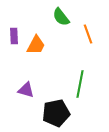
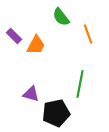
purple rectangle: rotated 42 degrees counterclockwise
purple triangle: moved 5 px right, 4 px down
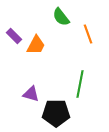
black pentagon: rotated 12 degrees clockwise
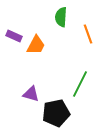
green semicircle: rotated 42 degrees clockwise
purple rectangle: rotated 21 degrees counterclockwise
green line: rotated 16 degrees clockwise
black pentagon: rotated 12 degrees counterclockwise
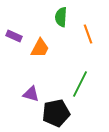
orange trapezoid: moved 4 px right, 3 px down
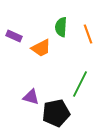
green semicircle: moved 10 px down
orange trapezoid: moved 1 px right; rotated 35 degrees clockwise
purple triangle: moved 3 px down
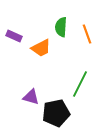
orange line: moved 1 px left
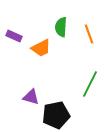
orange line: moved 2 px right
green line: moved 10 px right
black pentagon: moved 2 px down
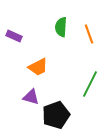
orange trapezoid: moved 3 px left, 19 px down
black pentagon: rotated 8 degrees counterclockwise
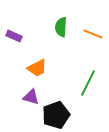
orange line: moved 4 px right; rotated 48 degrees counterclockwise
orange trapezoid: moved 1 px left, 1 px down
green line: moved 2 px left, 1 px up
